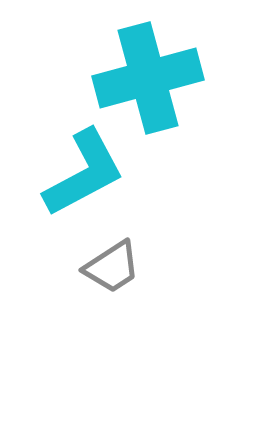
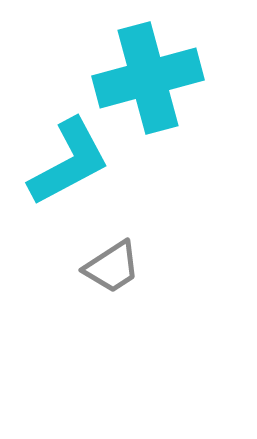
cyan L-shape: moved 15 px left, 11 px up
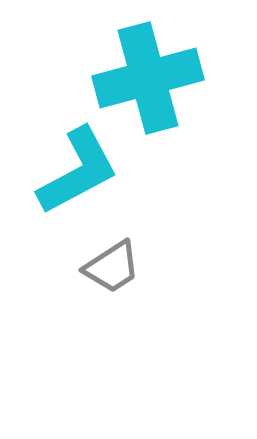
cyan L-shape: moved 9 px right, 9 px down
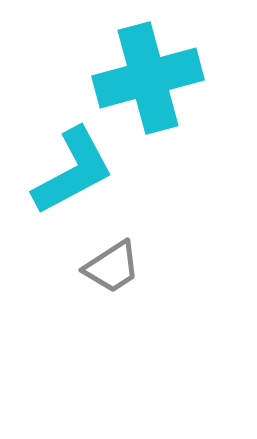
cyan L-shape: moved 5 px left
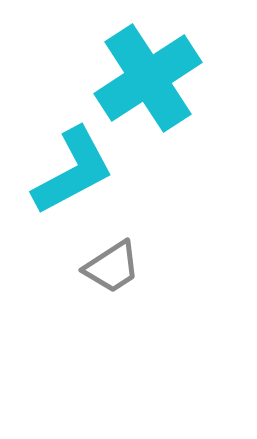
cyan cross: rotated 18 degrees counterclockwise
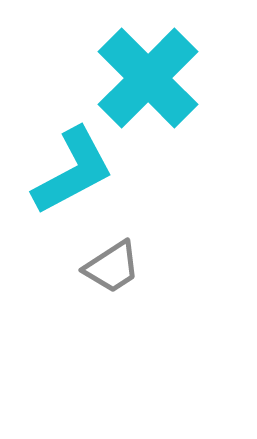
cyan cross: rotated 12 degrees counterclockwise
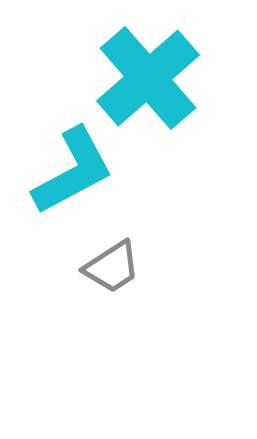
cyan cross: rotated 4 degrees clockwise
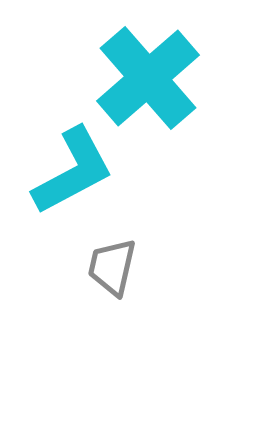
gray trapezoid: rotated 136 degrees clockwise
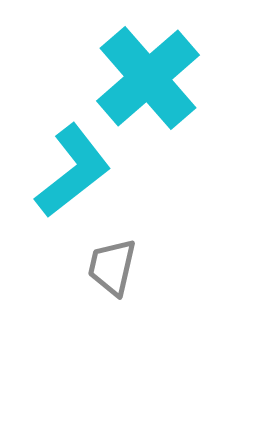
cyan L-shape: rotated 10 degrees counterclockwise
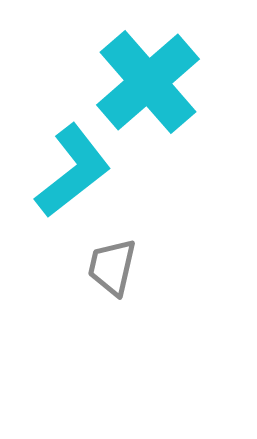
cyan cross: moved 4 px down
